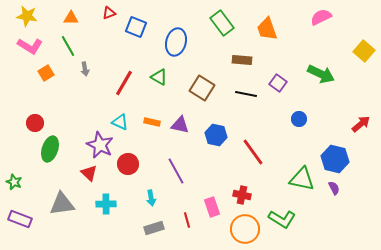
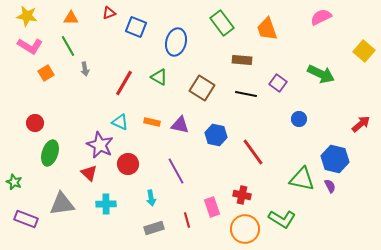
green ellipse at (50, 149): moved 4 px down
purple semicircle at (334, 188): moved 4 px left, 2 px up
purple rectangle at (20, 219): moved 6 px right
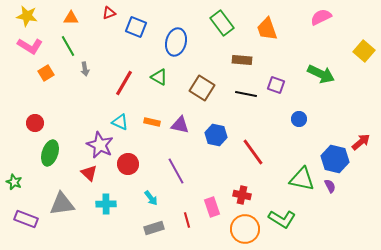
purple square at (278, 83): moved 2 px left, 2 px down; rotated 18 degrees counterclockwise
red arrow at (361, 124): moved 18 px down
cyan arrow at (151, 198): rotated 28 degrees counterclockwise
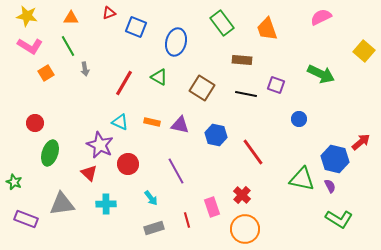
red cross at (242, 195): rotated 30 degrees clockwise
green L-shape at (282, 219): moved 57 px right
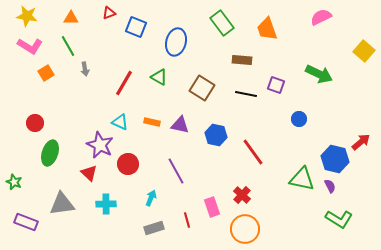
green arrow at (321, 74): moved 2 px left
cyan arrow at (151, 198): rotated 119 degrees counterclockwise
purple rectangle at (26, 219): moved 3 px down
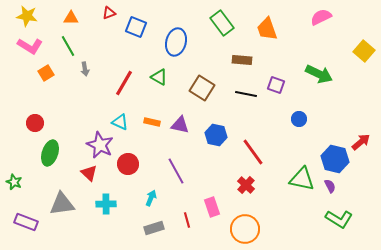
red cross at (242, 195): moved 4 px right, 10 px up
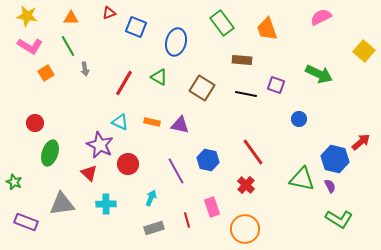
blue hexagon at (216, 135): moved 8 px left, 25 px down
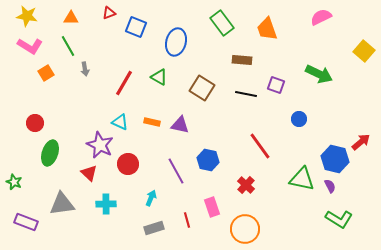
red line at (253, 152): moved 7 px right, 6 px up
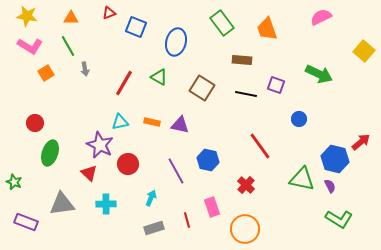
cyan triangle at (120, 122): rotated 36 degrees counterclockwise
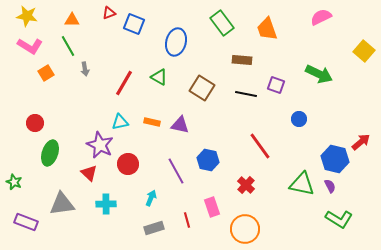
orange triangle at (71, 18): moved 1 px right, 2 px down
blue square at (136, 27): moved 2 px left, 3 px up
green triangle at (302, 179): moved 5 px down
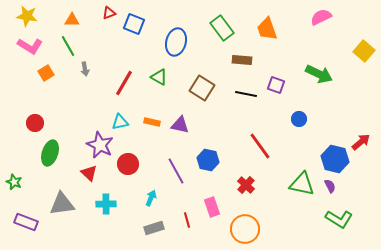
green rectangle at (222, 23): moved 5 px down
